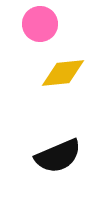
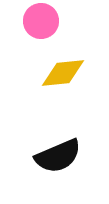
pink circle: moved 1 px right, 3 px up
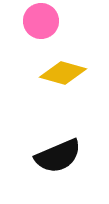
yellow diamond: rotated 21 degrees clockwise
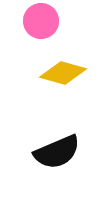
black semicircle: moved 1 px left, 4 px up
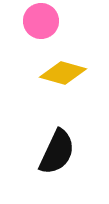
black semicircle: rotated 42 degrees counterclockwise
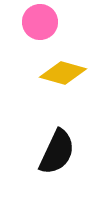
pink circle: moved 1 px left, 1 px down
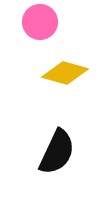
yellow diamond: moved 2 px right
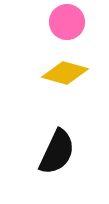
pink circle: moved 27 px right
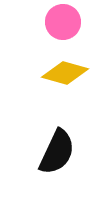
pink circle: moved 4 px left
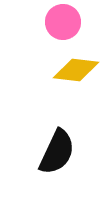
yellow diamond: moved 11 px right, 3 px up; rotated 9 degrees counterclockwise
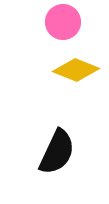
yellow diamond: rotated 15 degrees clockwise
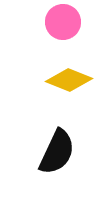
yellow diamond: moved 7 px left, 10 px down
